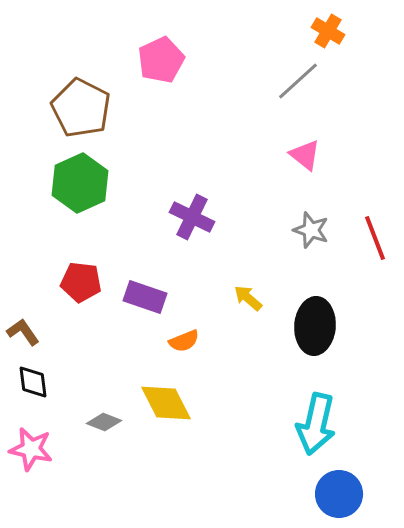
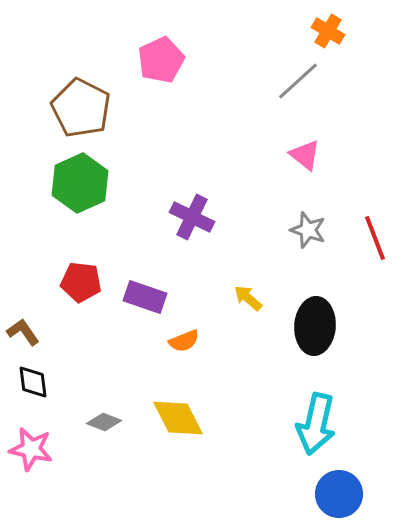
gray star: moved 3 px left
yellow diamond: moved 12 px right, 15 px down
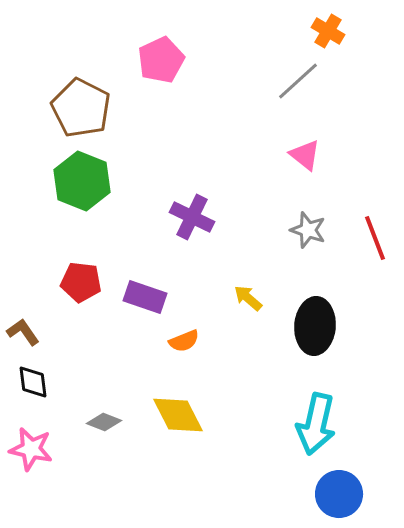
green hexagon: moved 2 px right, 2 px up; rotated 14 degrees counterclockwise
yellow diamond: moved 3 px up
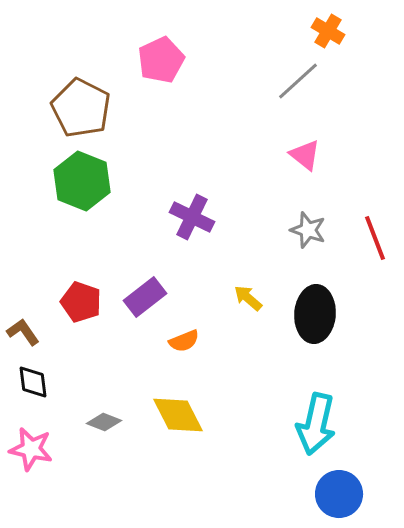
red pentagon: moved 20 px down; rotated 12 degrees clockwise
purple rectangle: rotated 57 degrees counterclockwise
black ellipse: moved 12 px up
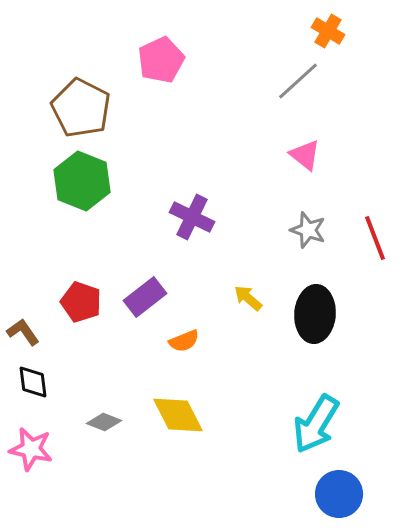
cyan arrow: rotated 18 degrees clockwise
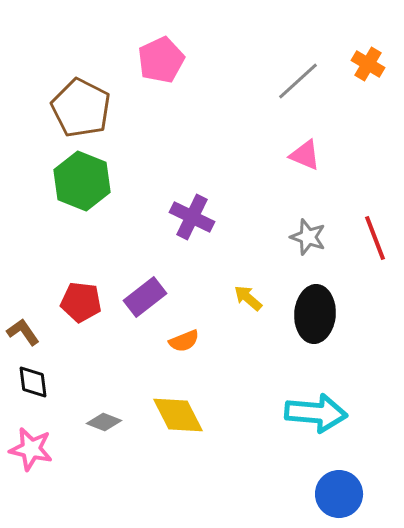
orange cross: moved 40 px right, 33 px down
pink triangle: rotated 16 degrees counterclockwise
gray star: moved 7 px down
red pentagon: rotated 12 degrees counterclockwise
cyan arrow: moved 11 px up; rotated 116 degrees counterclockwise
